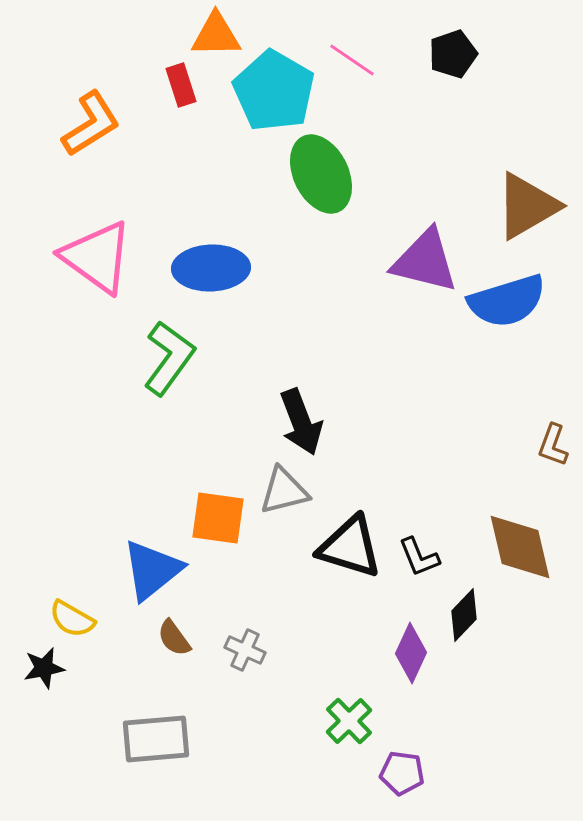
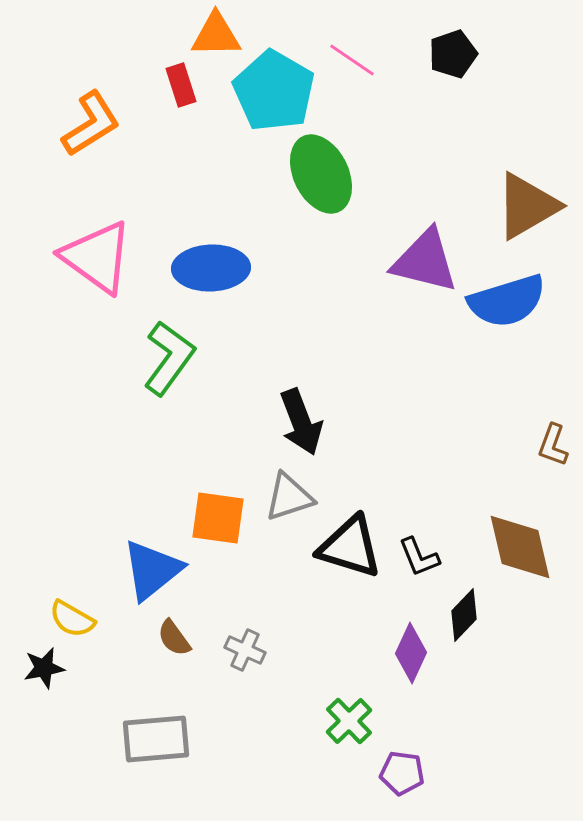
gray triangle: moved 5 px right, 6 px down; rotated 4 degrees counterclockwise
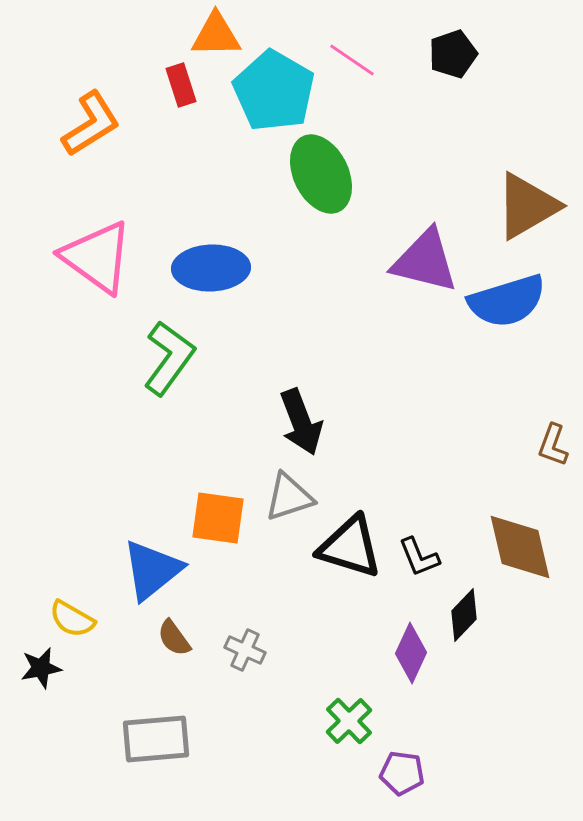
black star: moved 3 px left
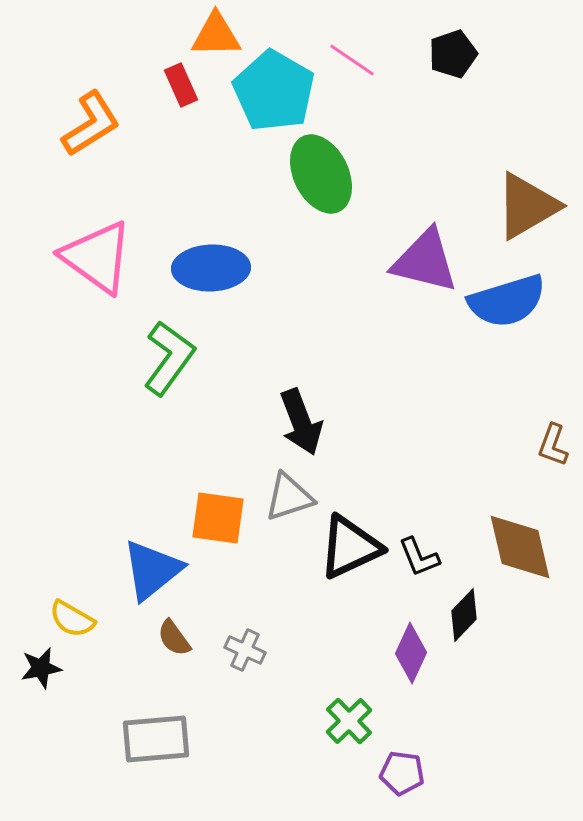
red rectangle: rotated 6 degrees counterclockwise
black triangle: rotated 42 degrees counterclockwise
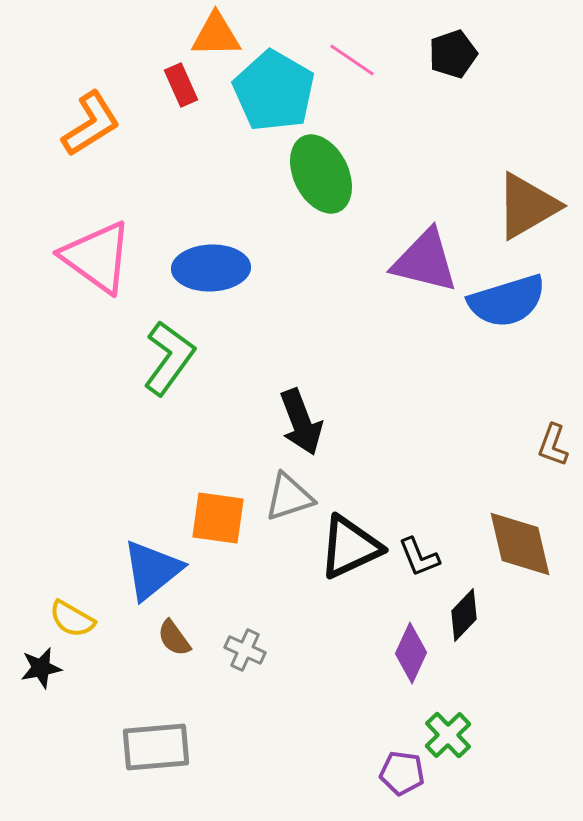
brown diamond: moved 3 px up
green cross: moved 99 px right, 14 px down
gray rectangle: moved 8 px down
